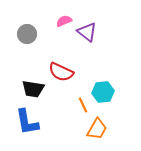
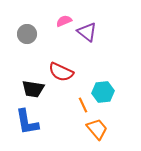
orange trapezoid: rotated 70 degrees counterclockwise
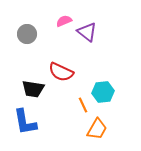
blue L-shape: moved 2 px left
orange trapezoid: rotated 70 degrees clockwise
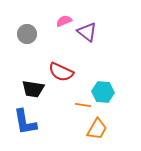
cyan hexagon: rotated 10 degrees clockwise
orange line: rotated 56 degrees counterclockwise
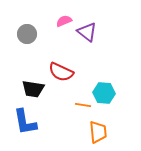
cyan hexagon: moved 1 px right, 1 px down
orange trapezoid: moved 1 px right, 3 px down; rotated 35 degrees counterclockwise
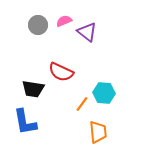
gray circle: moved 11 px right, 9 px up
orange line: moved 1 px left, 1 px up; rotated 63 degrees counterclockwise
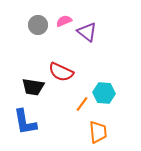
black trapezoid: moved 2 px up
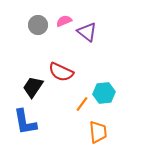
black trapezoid: rotated 115 degrees clockwise
cyan hexagon: rotated 10 degrees counterclockwise
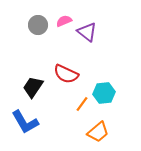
red semicircle: moved 5 px right, 2 px down
blue L-shape: rotated 20 degrees counterclockwise
orange trapezoid: rotated 55 degrees clockwise
